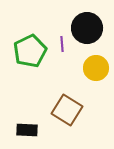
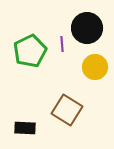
yellow circle: moved 1 px left, 1 px up
black rectangle: moved 2 px left, 2 px up
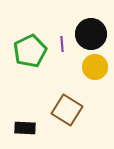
black circle: moved 4 px right, 6 px down
